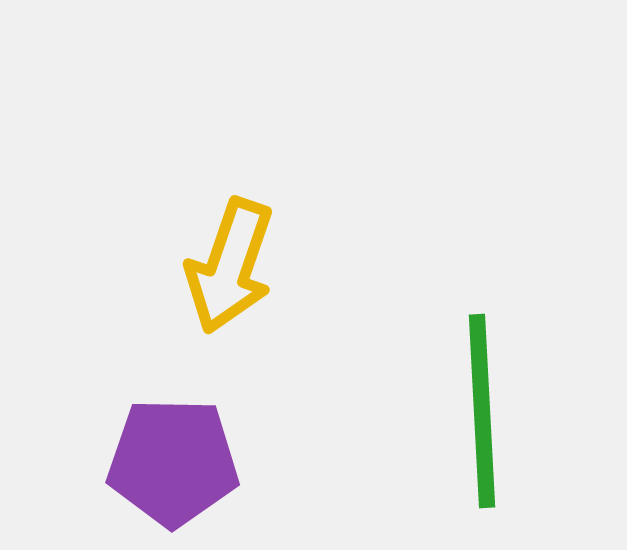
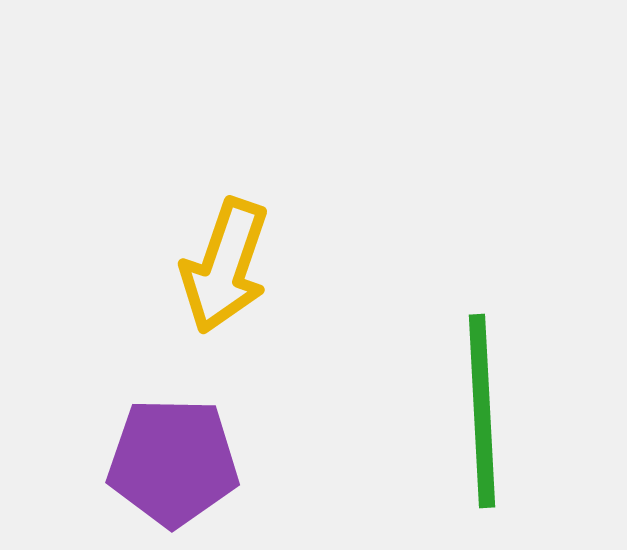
yellow arrow: moved 5 px left
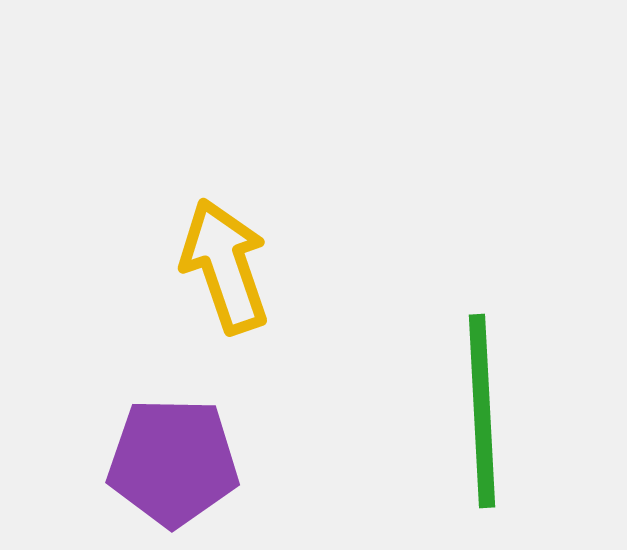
yellow arrow: rotated 142 degrees clockwise
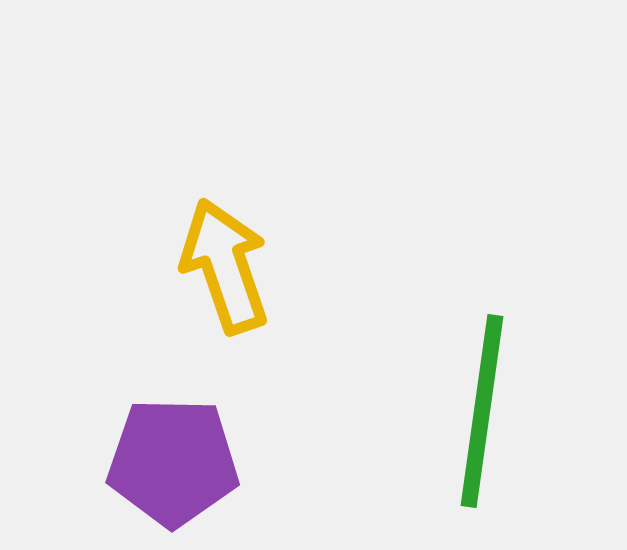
green line: rotated 11 degrees clockwise
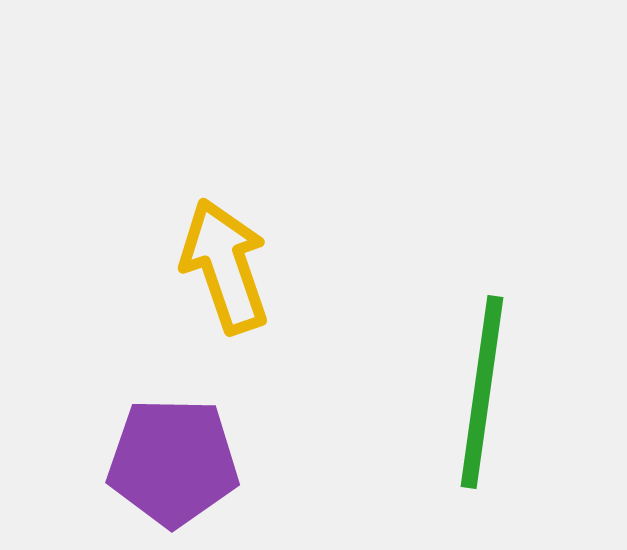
green line: moved 19 px up
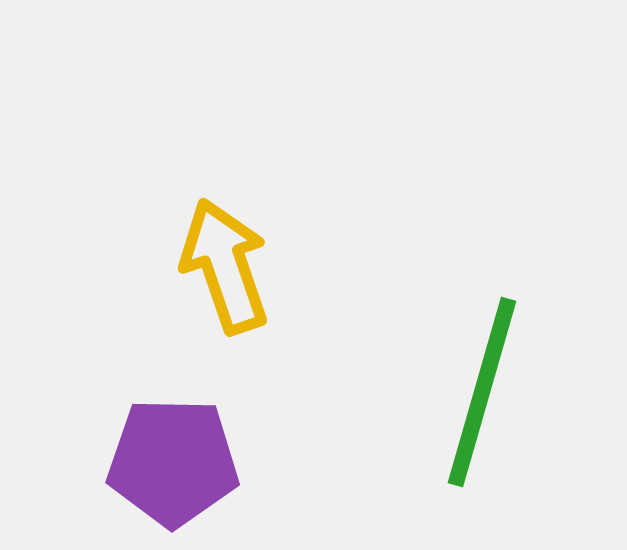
green line: rotated 8 degrees clockwise
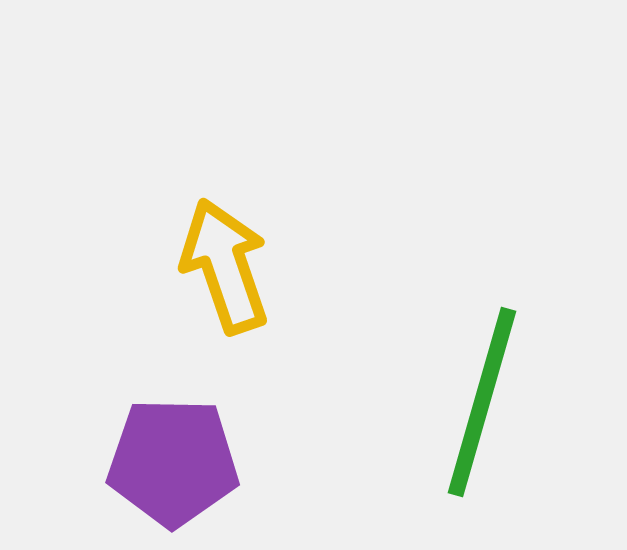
green line: moved 10 px down
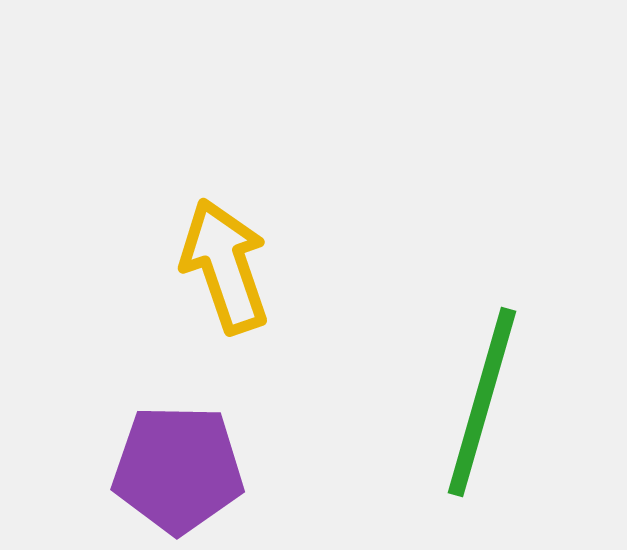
purple pentagon: moved 5 px right, 7 px down
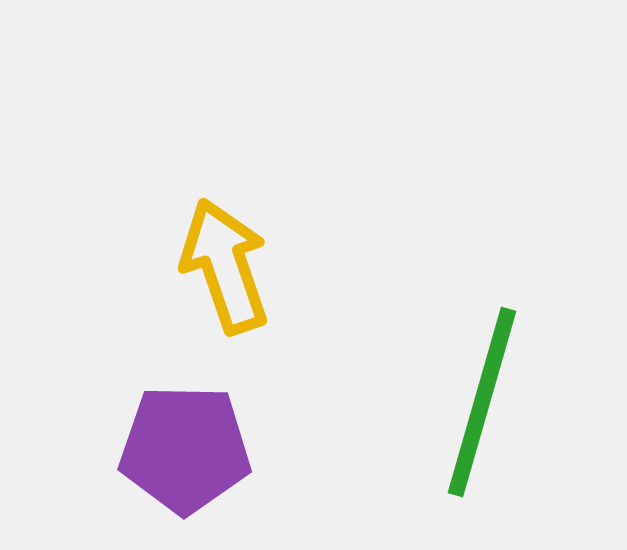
purple pentagon: moved 7 px right, 20 px up
